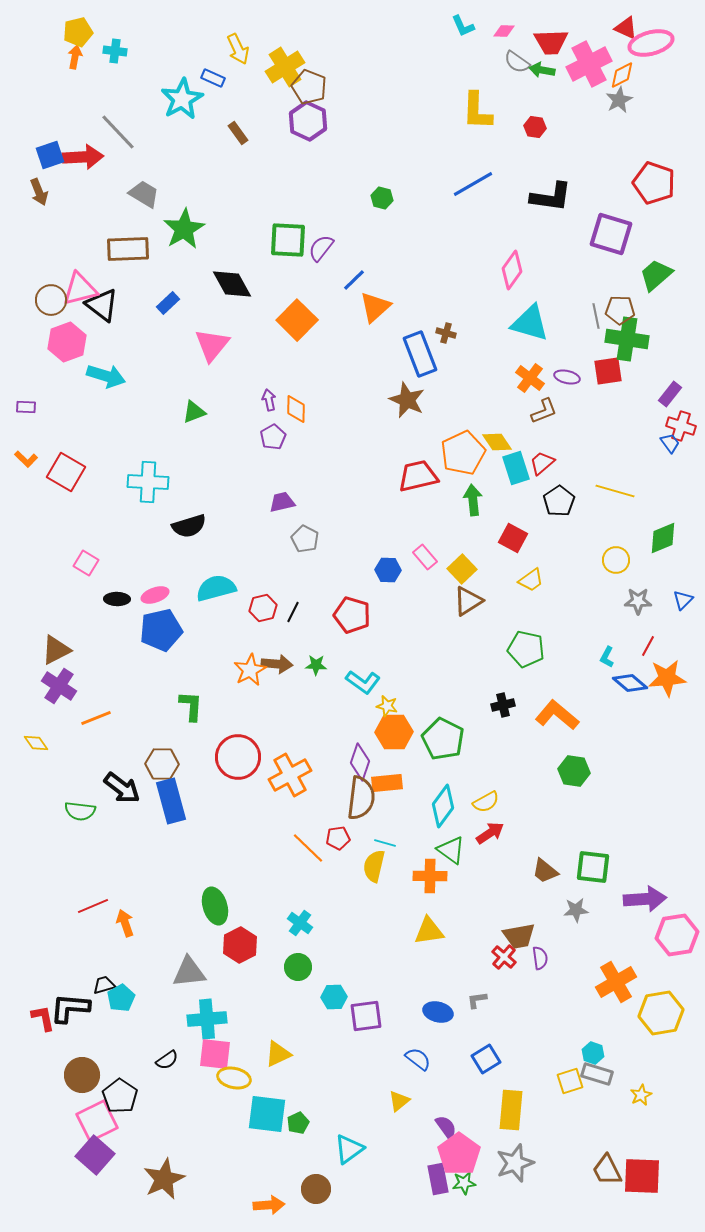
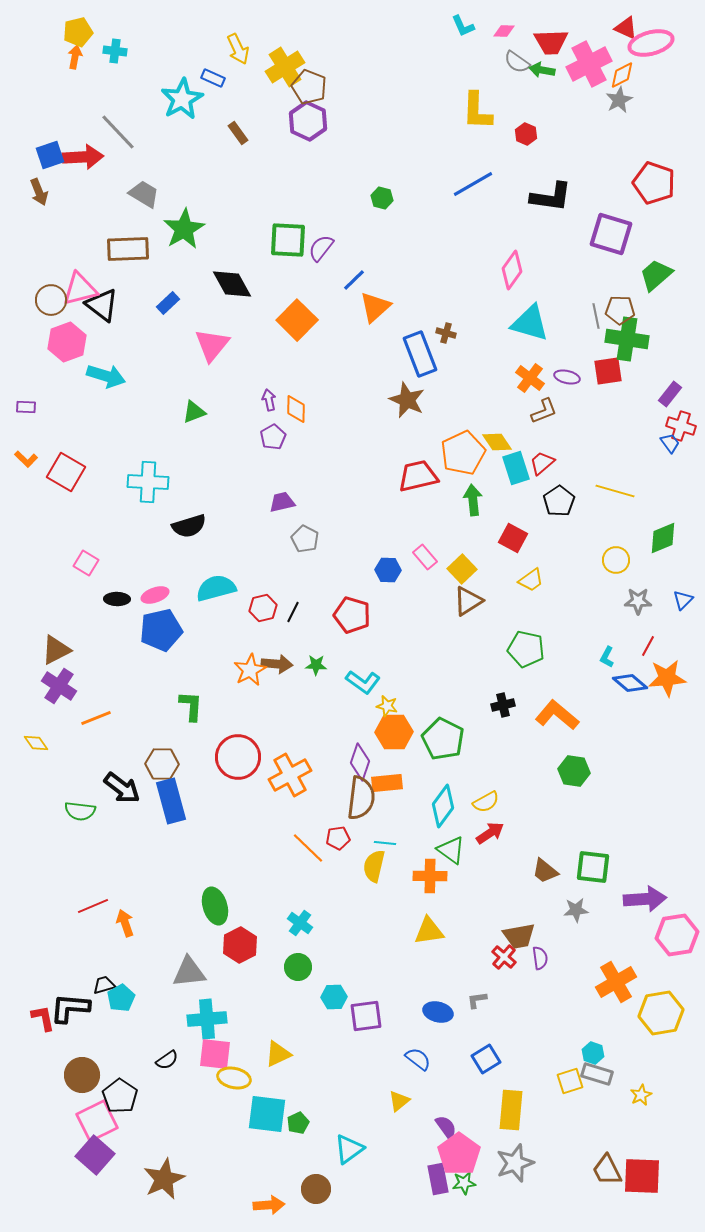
red hexagon at (535, 127): moved 9 px left, 7 px down; rotated 15 degrees clockwise
cyan line at (385, 843): rotated 10 degrees counterclockwise
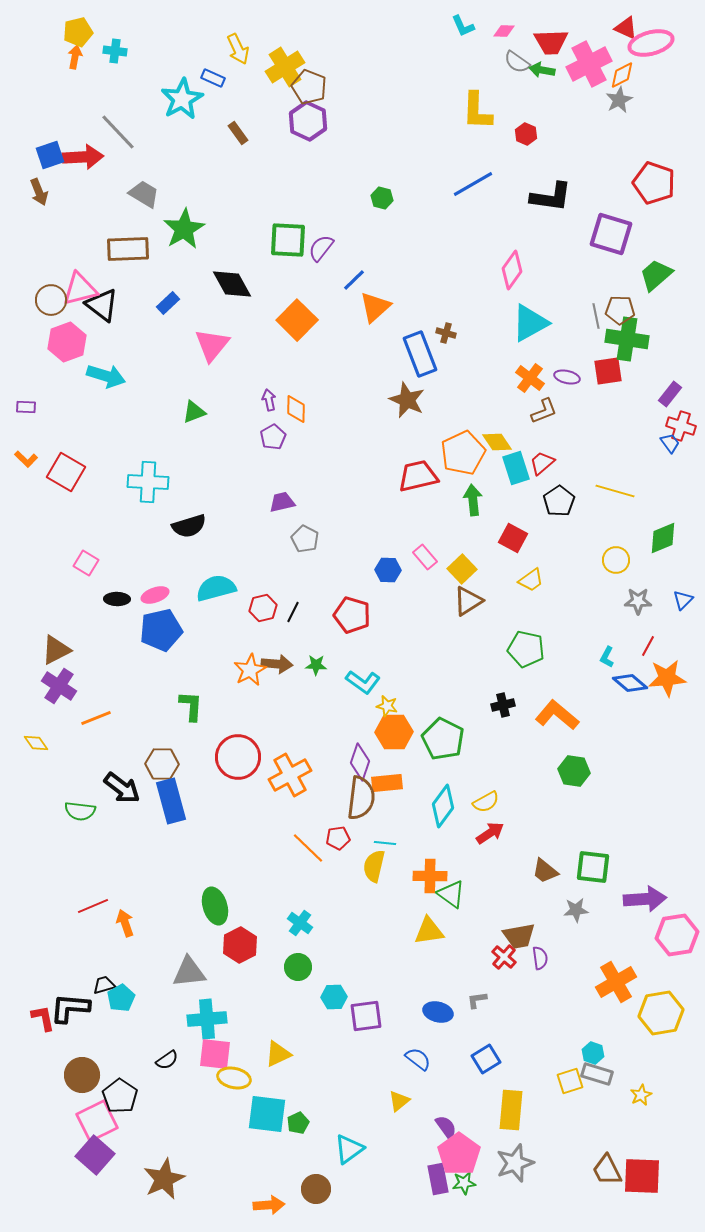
cyan triangle at (530, 323): rotated 45 degrees counterclockwise
green triangle at (451, 850): moved 44 px down
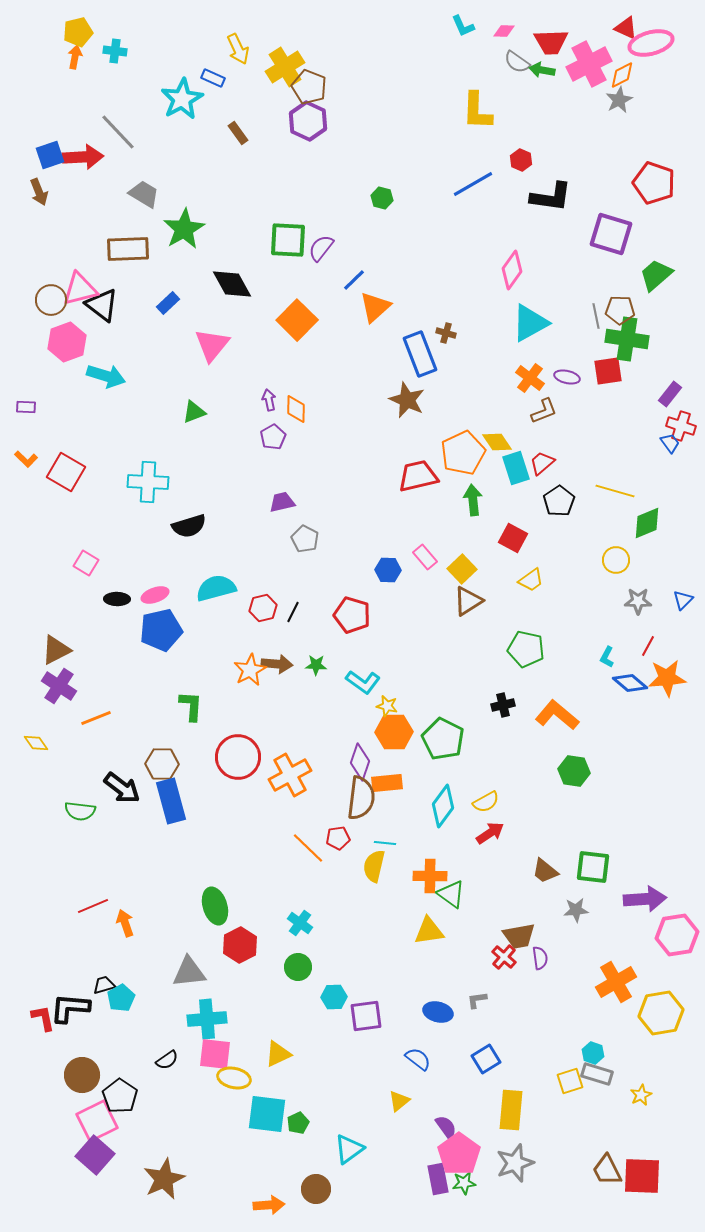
red hexagon at (526, 134): moved 5 px left, 26 px down
green diamond at (663, 538): moved 16 px left, 15 px up
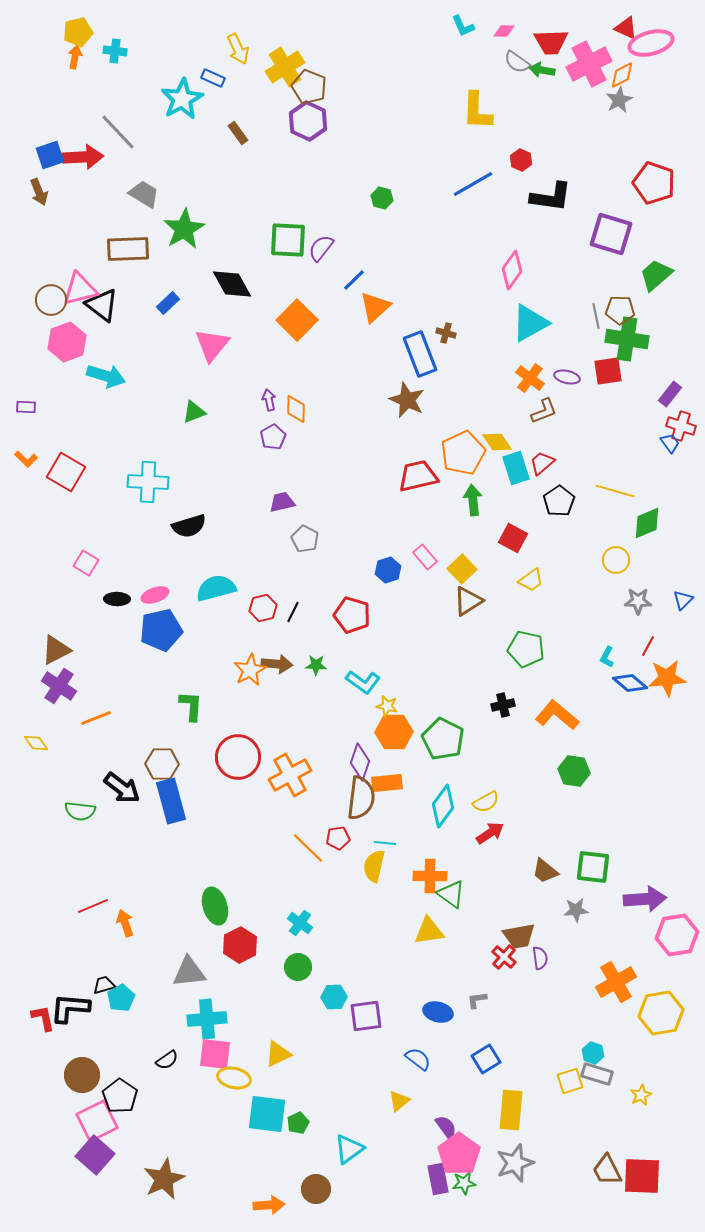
blue hexagon at (388, 570): rotated 20 degrees counterclockwise
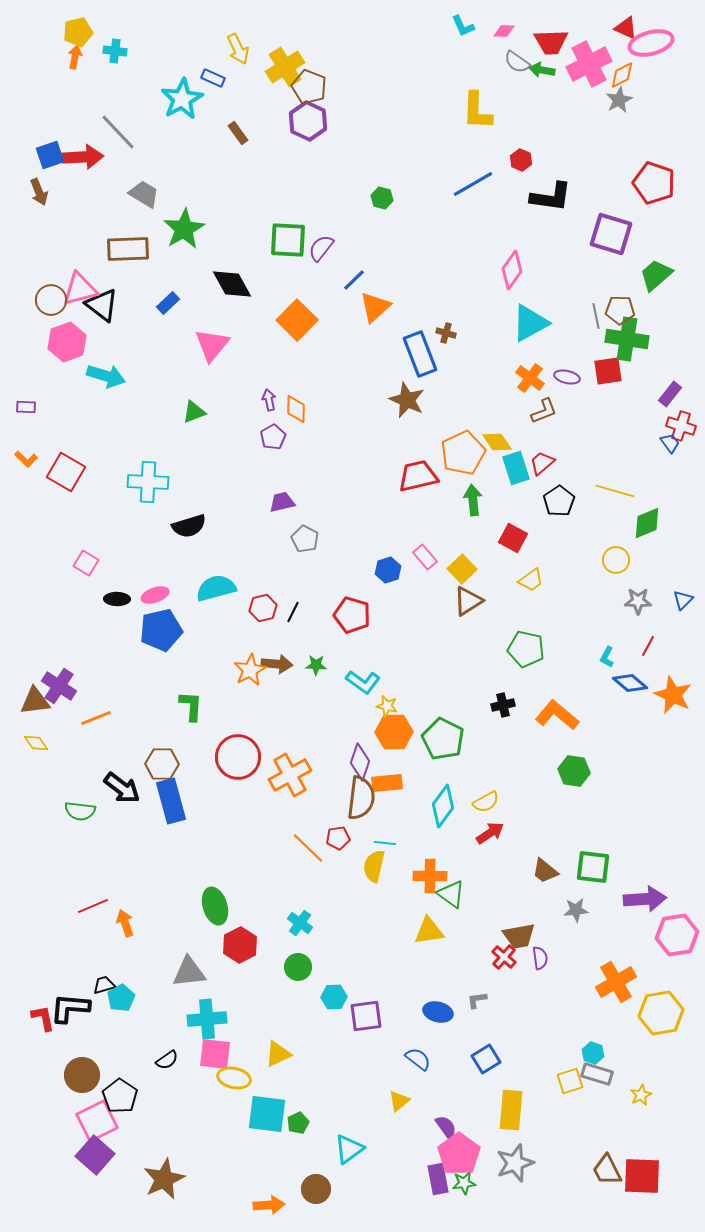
brown triangle at (56, 650): moved 21 px left, 51 px down; rotated 20 degrees clockwise
orange star at (667, 678): moved 6 px right, 17 px down; rotated 30 degrees clockwise
